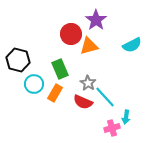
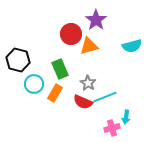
cyan semicircle: moved 1 px down; rotated 12 degrees clockwise
cyan line: rotated 70 degrees counterclockwise
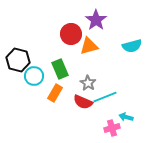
cyan circle: moved 8 px up
cyan arrow: rotated 96 degrees clockwise
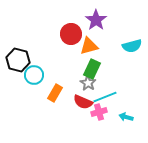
green rectangle: moved 32 px right; rotated 48 degrees clockwise
cyan circle: moved 1 px up
pink cross: moved 13 px left, 16 px up
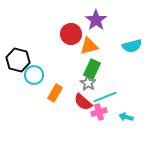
red semicircle: rotated 18 degrees clockwise
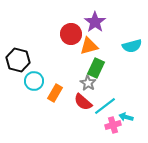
purple star: moved 1 px left, 2 px down
green rectangle: moved 4 px right, 1 px up
cyan circle: moved 6 px down
cyan line: moved 9 px down; rotated 15 degrees counterclockwise
pink cross: moved 14 px right, 13 px down
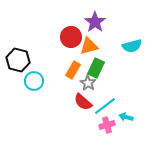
red circle: moved 3 px down
orange rectangle: moved 18 px right, 23 px up
pink cross: moved 6 px left
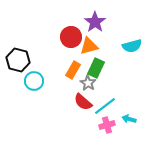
cyan arrow: moved 3 px right, 2 px down
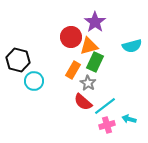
green rectangle: moved 1 px left, 6 px up
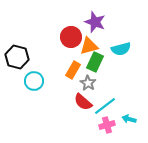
purple star: rotated 15 degrees counterclockwise
cyan semicircle: moved 11 px left, 3 px down
black hexagon: moved 1 px left, 3 px up
